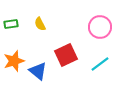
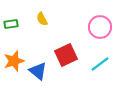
yellow semicircle: moved 2 px right, 5 px up
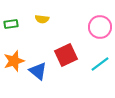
yellow semicircle: rotated 56 degrees counterclockwise
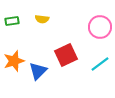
green rectangle: moved 1 px right, 3 px up
blue triangle: rotated 36 degrees clockwise
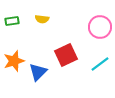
blue triangle: moved 1 px down
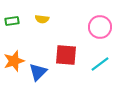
red square: rotated 30 degrees clockwise
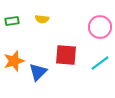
cyan line: moved 1 px up
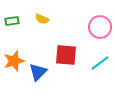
yellow semicircle: rotated 16 degrees clockwise
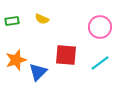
orange star: moved 2 px right, 1 px up
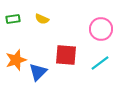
green rectangle: moved 1 px right, 2 px up
pink circle: moved 1 px right, 2 px down
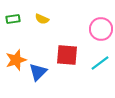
red square: moved 1 px right
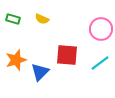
green rectangle: rotated 24 degrees clockwise
blue triangle: moved 2 px right
